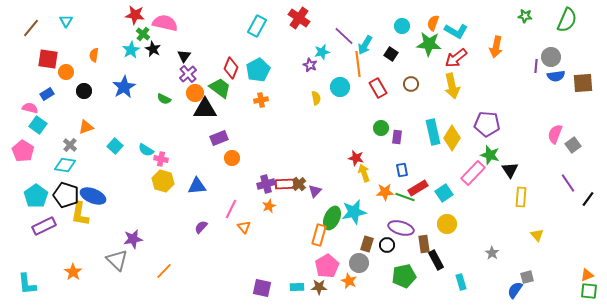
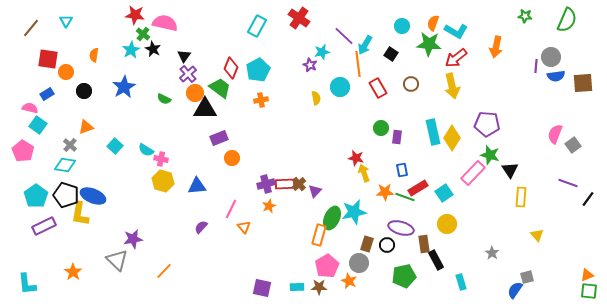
purple line at (568, 183): rotated 36 degrees counterclockwise
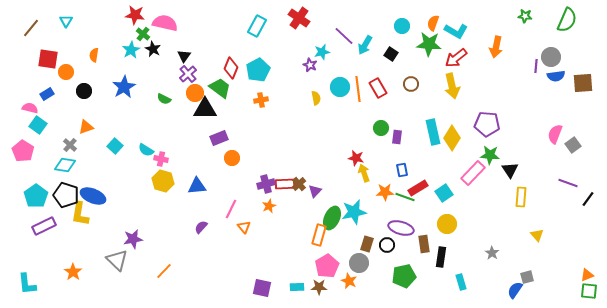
orange line at (358, 64): moved 25 px down
green star at (490, 155): rotated 12 degrees counterclockwise
black rectangle at (436, 260): moved 5 px right, 3 px up; rotated 36 degrees clockwise
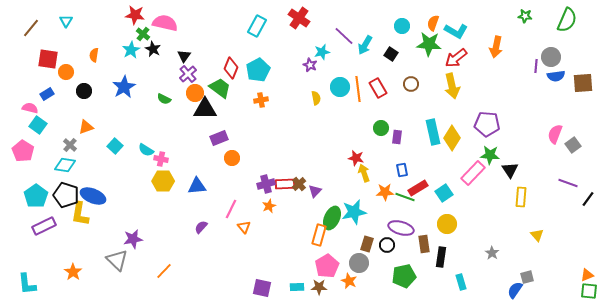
yellow hexagon at (163, 181): rotated 15 degrees counterclockwise
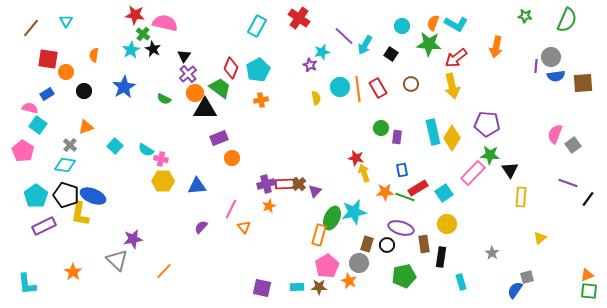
cyan L-shape at (456, 31): moved 7 px up
yellow triangle at (537, 235): moved 3 px right, 3 px down; rotated 32 degrees clockwise
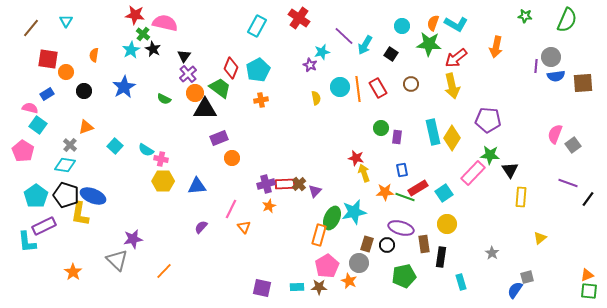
purple pentagon at (487, 124): moved 1 px right, 4 px up
cyan L-shape at (27, 284): moved 42 px up
